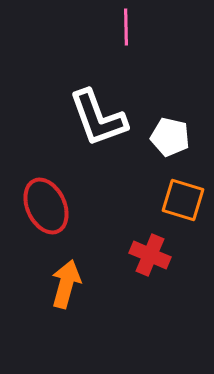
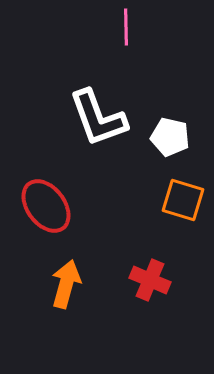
red ellipse: rotated 12 degrees counterclockwise
red cross: moved 25 px down
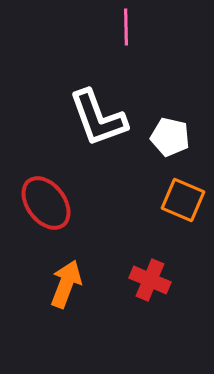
orange square: rotated 6 degrees clockwise
red ellipse: moved 3 px up
orange arrow: rotated 6 degrees clockwise
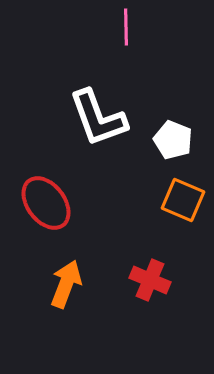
white pentagon: moved 3 px right, 3 px down; rotated 9 degrees clockwise
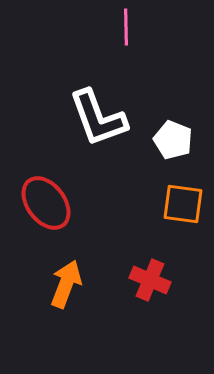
orange square: moved 4 px down; rotated 15 degrees counterclockwise
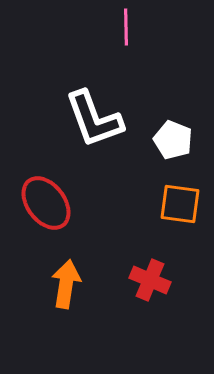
white L-shape: moved 4 px left, 1 px down
orange square: moved 3 px left
orange arrow: rotated 12 degrees counterclockwise
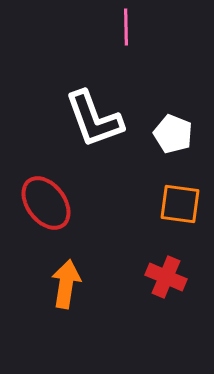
white pentagon: moved 6 px up
red cross: moved 16 px right, 3 px up
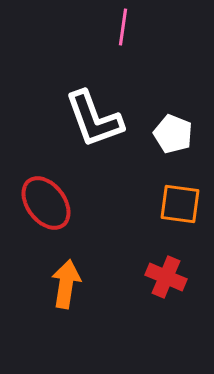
pink line: moved 3 px left; rotated 9 degrees clockwise
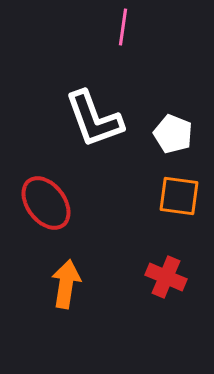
orange square: moved 1 px left, 8 px up
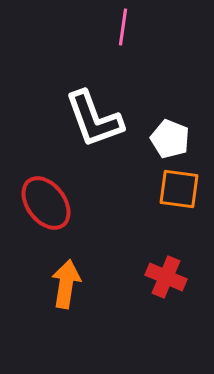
white pentagon: moved 3 px left, 5 px down
orange square: moved 7 px up
